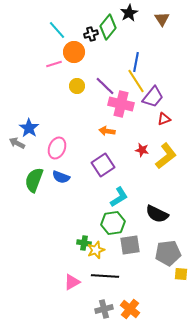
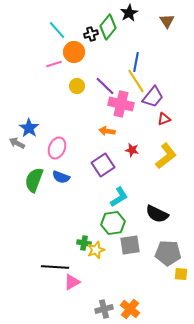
brown triangle: moved 5 px right, 2 px down
red star: moved 10 px left
gray pentagon: rotated 10 degrees clockwise
black line: moved 50 px left, 9 px up
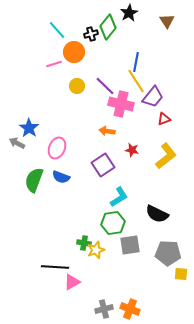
orange cross: rotated 18 degrees counterclockwise
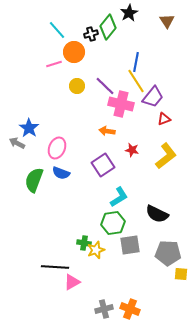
blue semicircle: moved 4 px up
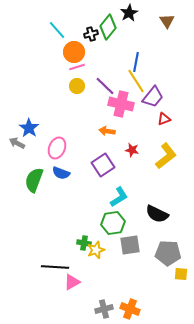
pink line: moved 23 px right, 3 px down
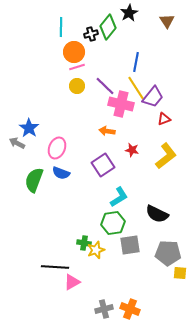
cyan line: moved 4 px right, 3 px up; rotated 42 degrees clockwise
yellow line: moved 7 px down
yellow square: moved 1 px left, 1 px up
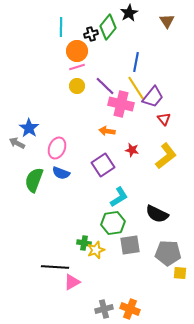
orange circle: moved 3 px right, 1 px up
red triangle: rotated 48 degrees counterclockwise
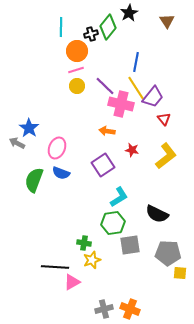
pink line: moved 1 px left, 3 px down
yellow star: moved 4 px left, 10 px down
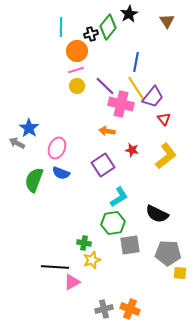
black star: moved 1 px down
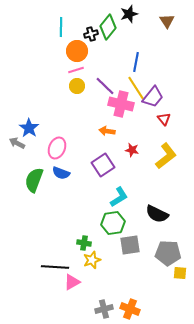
black star: rotated 12 degrees clockwise
